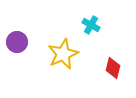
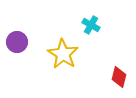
yellow star: rotated 16 degrees counterclockwise
red diamond: moved 6 px right, 9 px down
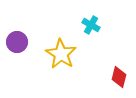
yellow star: moved 2 px left
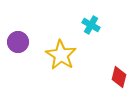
purple circle: moved 1 px right
yellow star: moved 1 px down
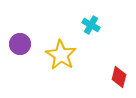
purple circle: moved 2 px right, 2 px down
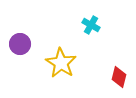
yellow star: moved 8 px down
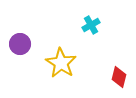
cyan cross: rotated 30 degrees clockwise
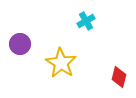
cyan cross: moved 5 px left, 4 px up
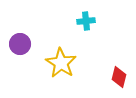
cyan cross: rotated 24 degrees clockwise
